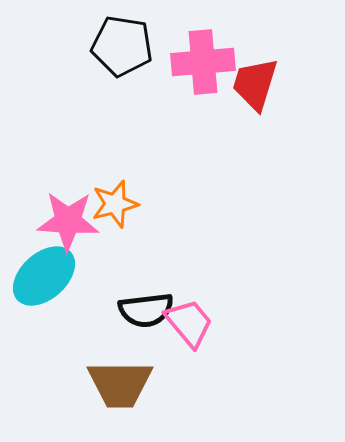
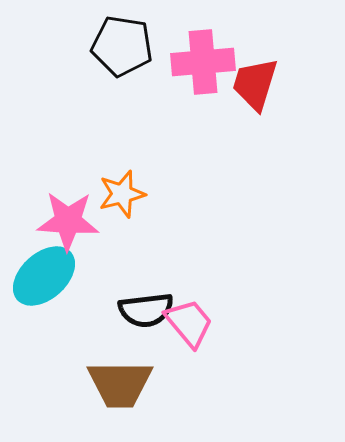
orange star: moved 7 px right, 10 px up
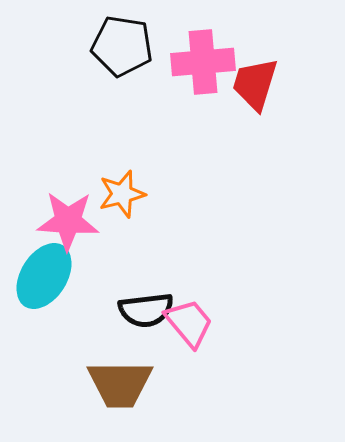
cyan ellipse: rotated 16 degrees counterclockwise
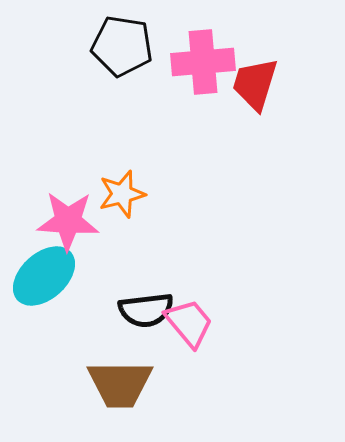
cyan ellipse: rotated 16 degrees clockwise
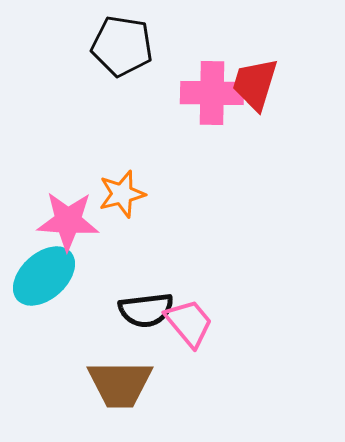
pink cross: moved 9 px right, 31 px down; rotated 6 degrees clockwise
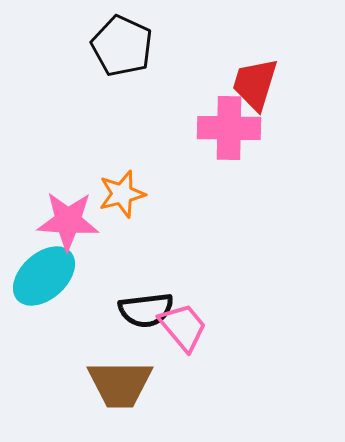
black pentagon: rotated 16 degrees clockwise
pink cross: moved 17 px right, 35 px down
pink trapezoid: moved 6 px left, 4 px down
